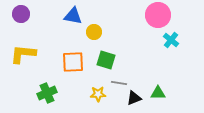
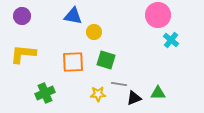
purple circle: moved 1 px right, 2 px down
gray line: moved 1 px down
green cross: moved 2 px left
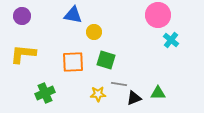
blue triangle: moved 1 px up
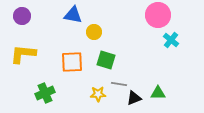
orange square: moved 1 px left
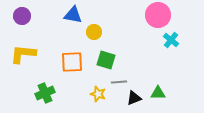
gray line: moved 2 px up; rotated 14 degrees counterclockwise
yellow star: rotated 21 degrees clockwise
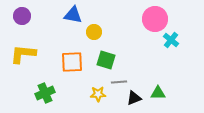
pink circle: moved 3 px left, 4 px down
yellow star: rotated 21 degrees counterclockwise
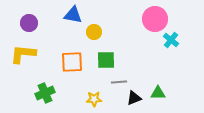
purple circle: moved 7 px right, 7 px down
green square: rotated 18 degrees counterclockwise
yellow star: moved 4 px left, 5 px down
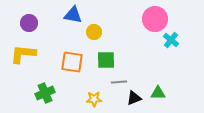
orange square: rotated 10 degrees clockwise
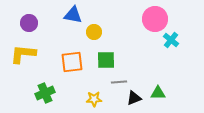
orange square: rotated 15 degrees counterclockwise
